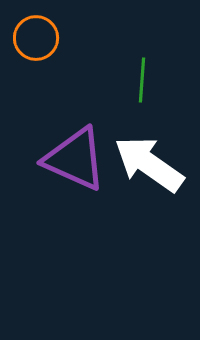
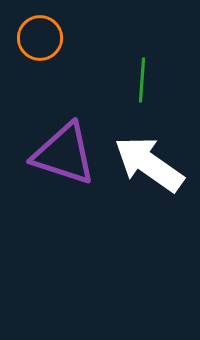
orange circle: moved 4 px right
purple triangle: moved 11 px left, 5 px up; rotated 6 degrees counterclockwise
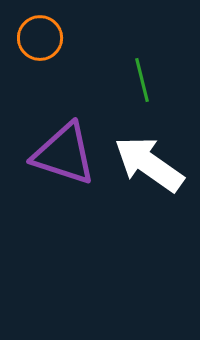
green line: rotated 18 degrees counterclockwise
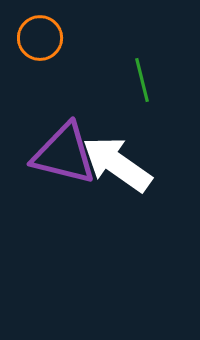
purple triangle: rotated 4 degrees counterclockwise
white arrow: moved 32 px left
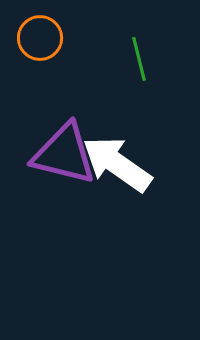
green line: moved 3 px left, 21 px up
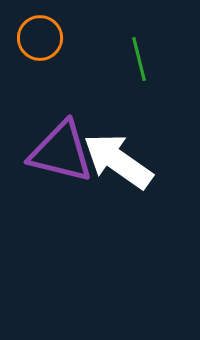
purple triangle: moved 3 px left, 2 px up
white arrow: moved 1 px right, 3 px up
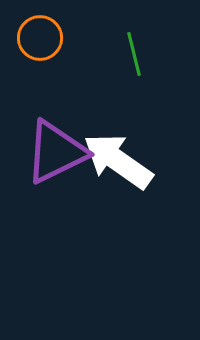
green line: moved 5 px left, 5 px up
purple triangle: moved 5 px left; rotated 40 degrees counterclockwise
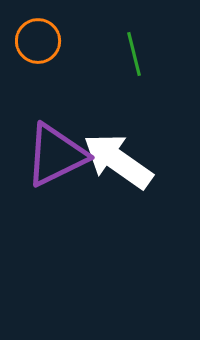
orange circle: moved 2 px left, 3 px down
purple triangle: moved 3 px down
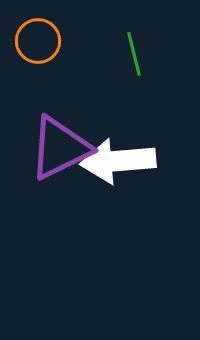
purple triangle: moved 4 px right, 7 px up
white arrow: rotated 40 degrees counterclockwise
